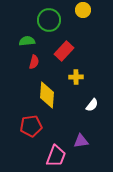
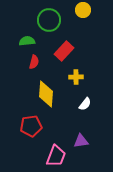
yellow diamond: moved 1 px left, 1 px up
white semicircle: moved 7 px left, 1 px up
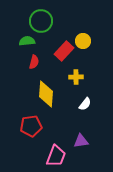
yellow circle: moved 31 px down
green circle: moved 8 px left, 1 px down
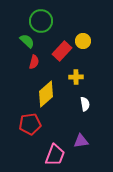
green semicircle: rotated 49 degrees clockwise
red rectangle: moved 2 px left
yellow diamond: rotated 44 degrees clockwise
white semicircle: rotated 48 degrees counterclockwise
red pentagon: moved 1 px left, 2 px up
pink trapezoid: moved 1 px left, 1 px up
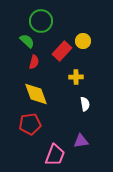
yellow diamond: moved 10 px left; rotated 68 degrees counterclockwise
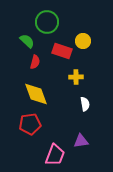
green circle: moved 6 px right, 1 px down
red rectangle: rotated 66 degrees clockwise
red semicircle: moved 1 px right
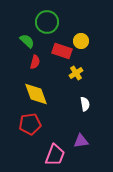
yellow circle: moved 2 px left
yellow cross: moved 4 px up; rotated 32 degrees counterclockwise
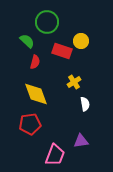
yellow cross: moved 2 px left, 9 px down
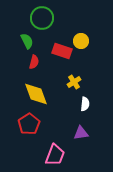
green circle: moved 5 px left, 4 px up
green semicircle: rotated 21 degrees clockwise
red semicircle: moved 1 px left
white semicircle: rotated 16 degrees clockwise
red pentagon: moved 1 px left; rotated 25 degrees counterclockwise
purple triangle: moved 8 px up
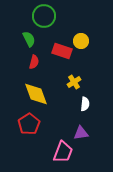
green circle: moved 2 px right, 2 px up
green semicircle: moved 2 px right, 2 px up
pink trapezoid: moved 8 px right, 3 px up
